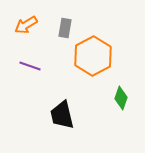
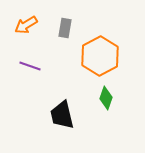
orange hexagon: moved 7 px right
green diamond: moved 15 px left
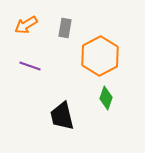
black trapezoid: moved 1 px down
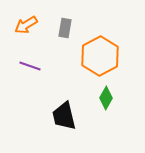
green diamond: rotated 10 degrees clockwise
black trapezoid: moved 2 px right
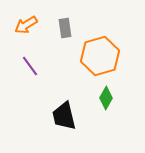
gray rectangle: rotated 18 degrees counterclockwise
orange hexagon: rotated 12 degrees clockwise
purple line: rotated 35 degrees clockwise
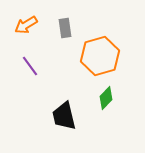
green diamond: rotated 15 degrees clockwise
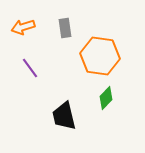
orange arrow: moved 3 px left, 2 px down; rotated 15 degrees clockwise
orange hexagon: rotated 24 degrees clockwise
purple line: moved 2 px down
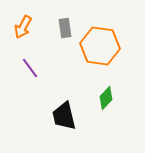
orange arrow: rotated 45 degrees counterclockwise
orange hexagon: moved 10 px up
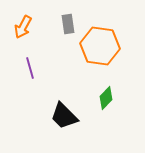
gray rectangle: moved 3 px right, 4 px up
purple line: rotated 20 degrees clockwise
black trapezoid: rotated 32 degrees counterclockwise
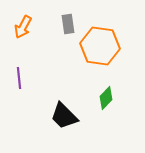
purple line: moved 11 px left, 10 px down; rotated 10 degrees clockwise
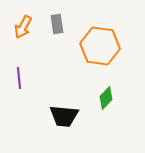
gray rectangle: moved 11 px left
black trapezoid: rotated 40 degrees counterclockwise
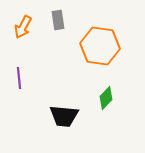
gray rectangle: moved 1 px right, 4 px up
